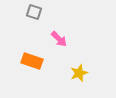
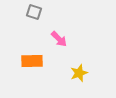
orange rectangle: rotated 20 degrees counterclockwise
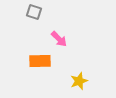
orange rectangle: moved 8 px right
yellow star: moved 8 px down
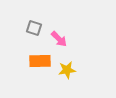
gray square: moved 16 px down
yellow star: moved 12 px left, 11 px up; rotated 12 degrees clockwise
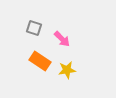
pink arrow: moved 3 px right
orange rectangle: rotated 35 degrees clockwise
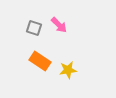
pink arrow: moved 3 px left, 14 px up
yellow star: moved 1 px right
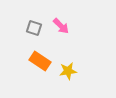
pink arrow: moved 2 px right, 1 px down
yellow star: moved 1 px down
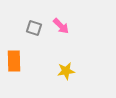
orange rectangle: moved 26 px left; rotated 55 degrees clockwise
yellow star: moved 2 px left
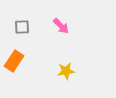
gray square: moved 12 px left, 1 px up; rotated 21 degrees counterclockwise
orange rectangle: rotated 35 degrees clockwise
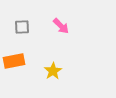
orange rectangle: rotated 45 degrees clockwise
yellow star: moved 13 px left; rotated 24 degrees counterclockwise
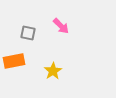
gray square: moved 6 px right, 6 px down; rotated 14 degrees clockwise
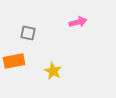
pink arrow: moved 17 px right, 4 px up; rotated 60 degrees counterclockwise
yellow star: rotated 12 degrees counterclockwise
